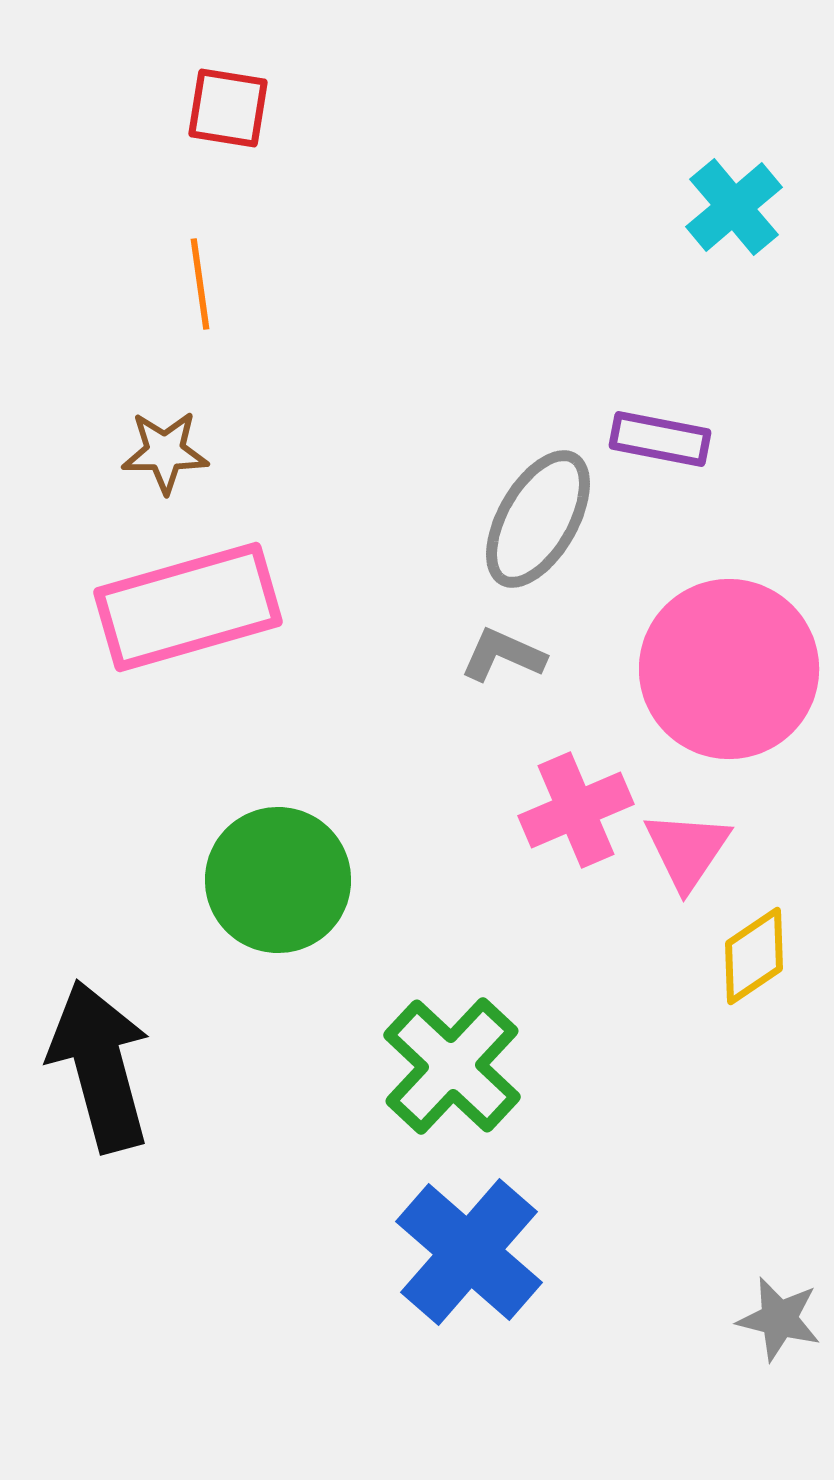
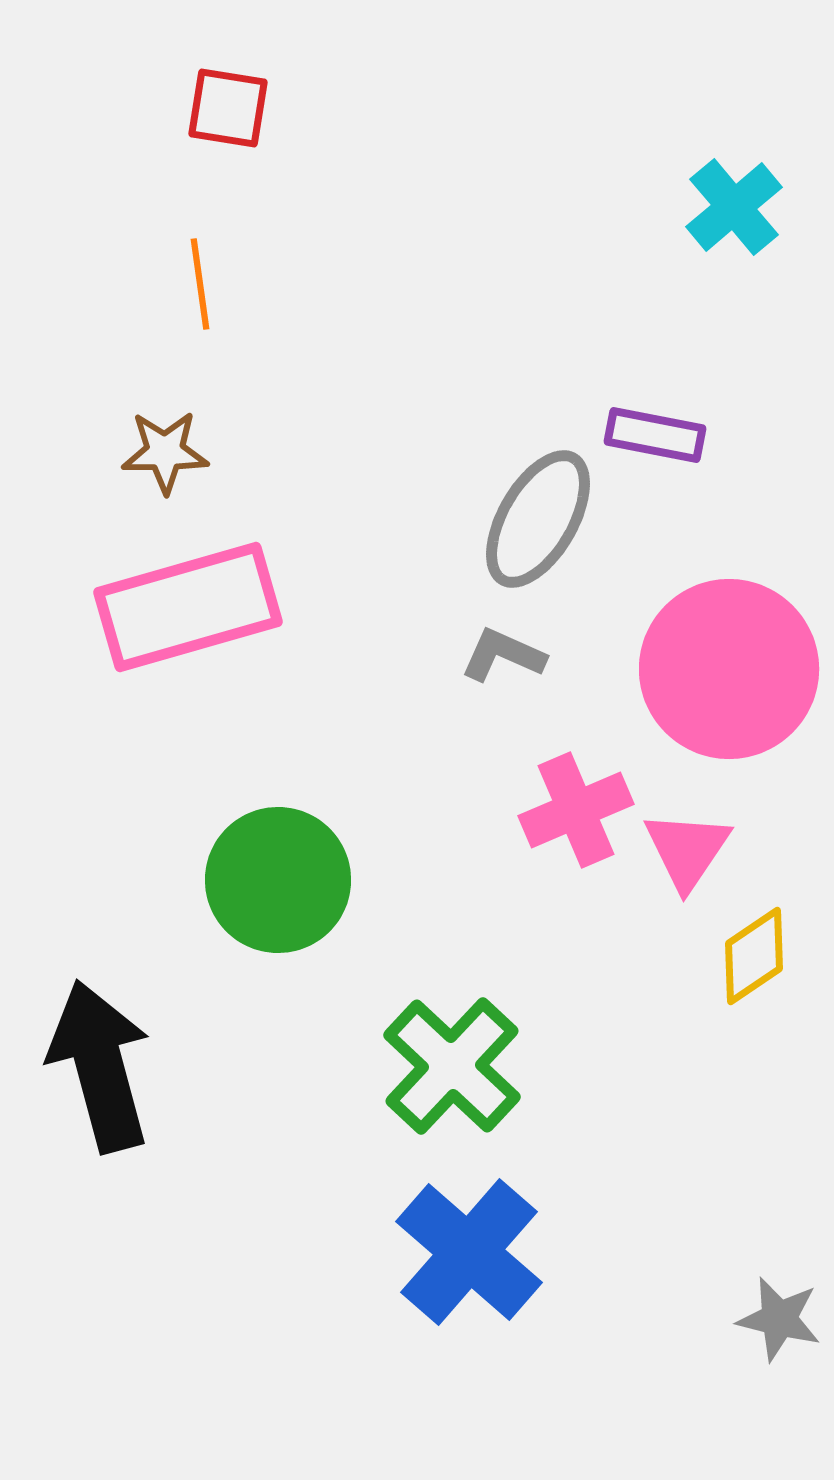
purple rectangle: moved 5 px left, 4 px up
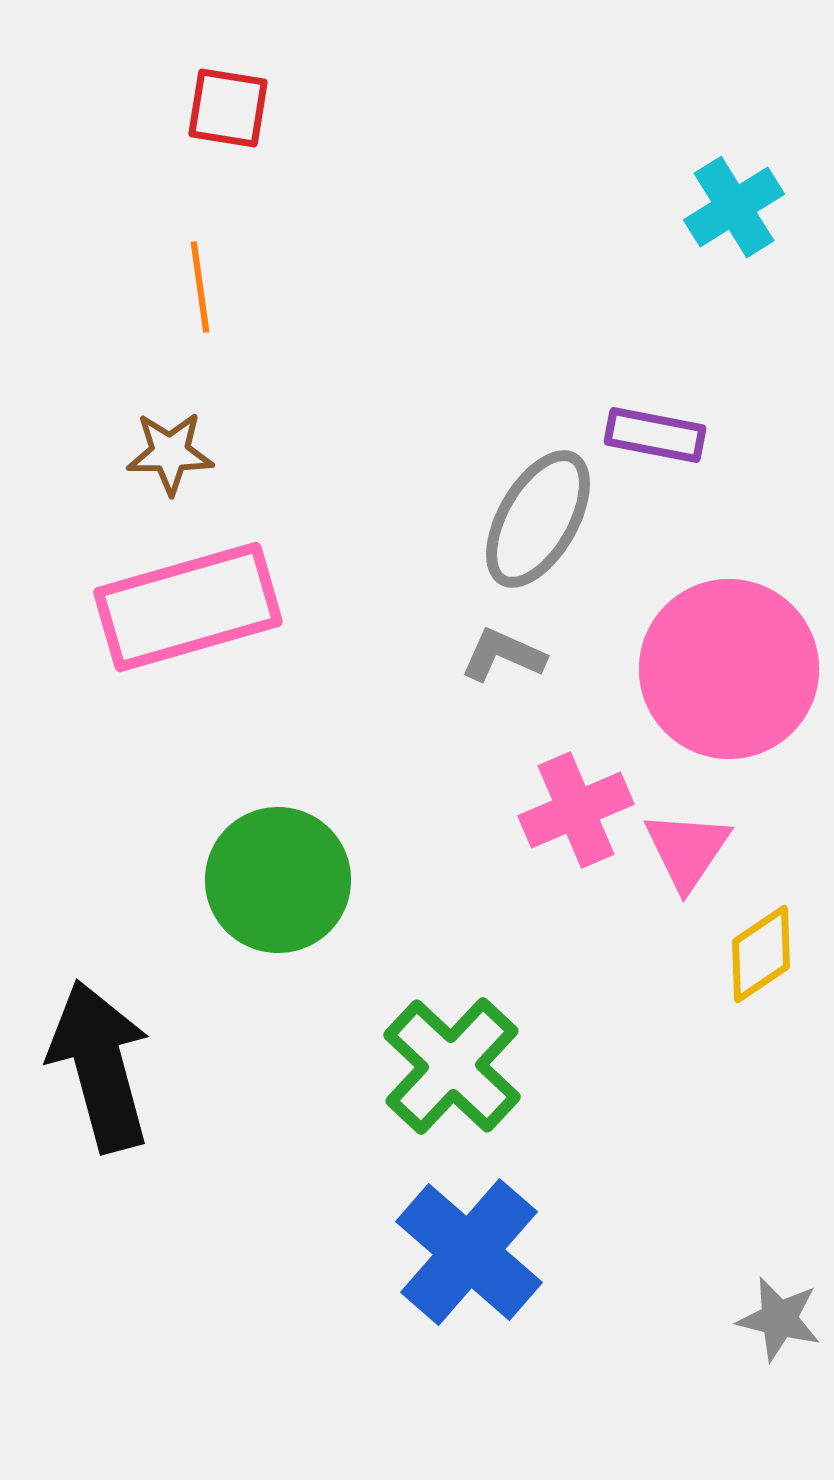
cyan cross: rotated 8 degrees clockwise
orange line: moved 3 px down
brown star: moved 5 px right, 1 px down
yellow diamond: moved 7 px right, 2 px up
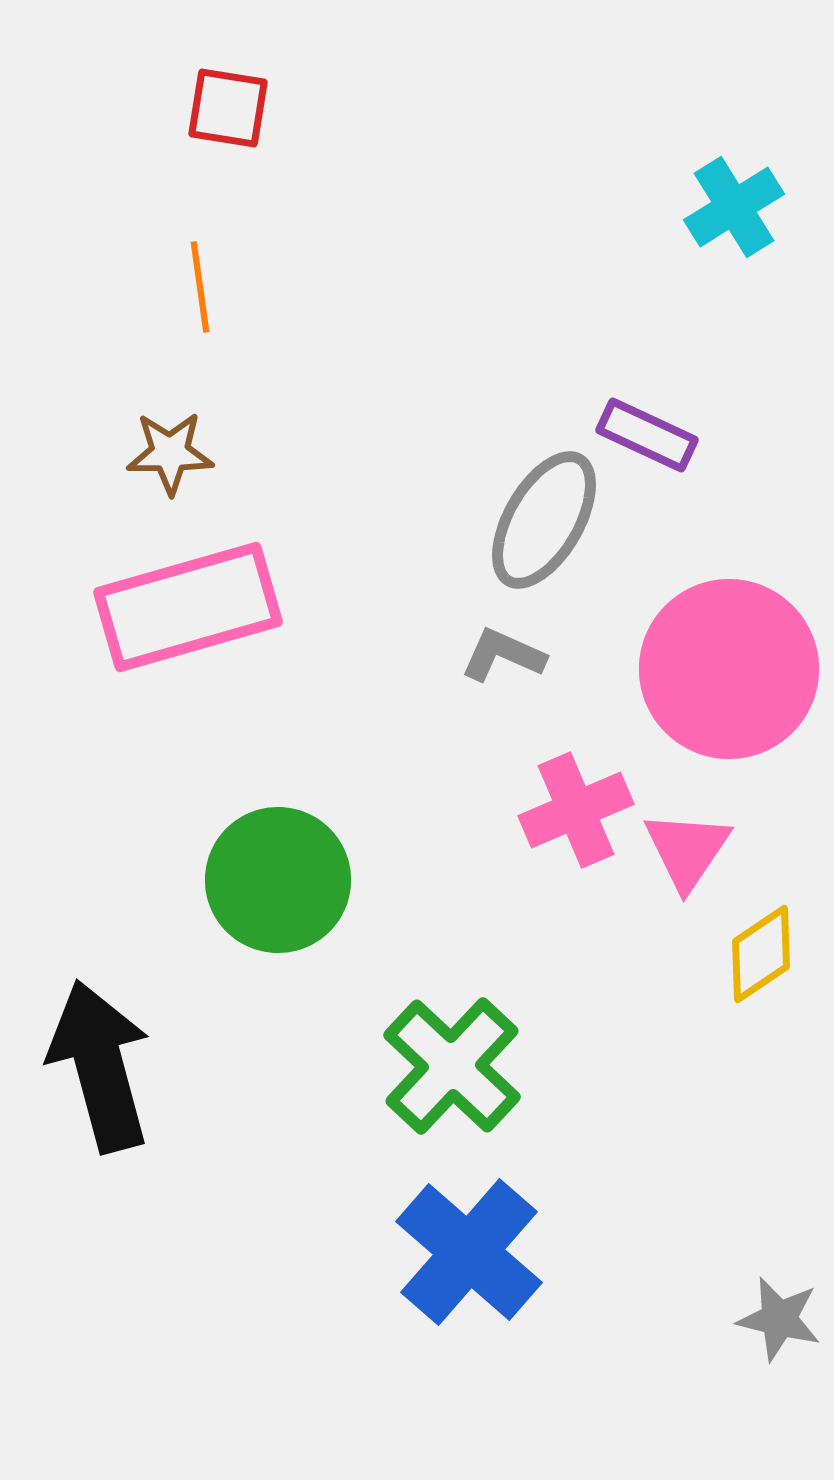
purple rectangle: moved 8 px left; rotated 14 degrees clockwise
gray ellipse: moved 6 px right, 1 px down
